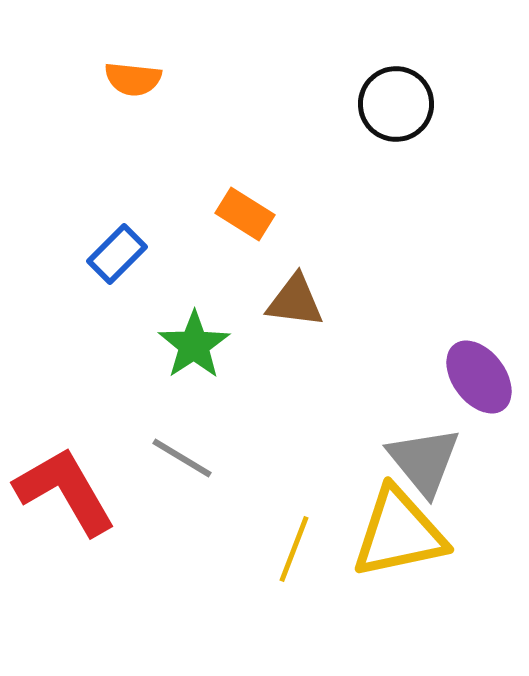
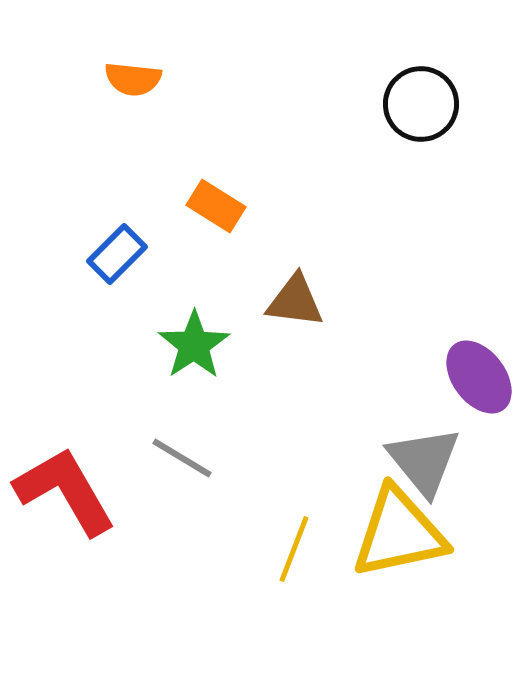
black circle: moved 25 px right
orange rectangle: moved 29 px left, 8 px up
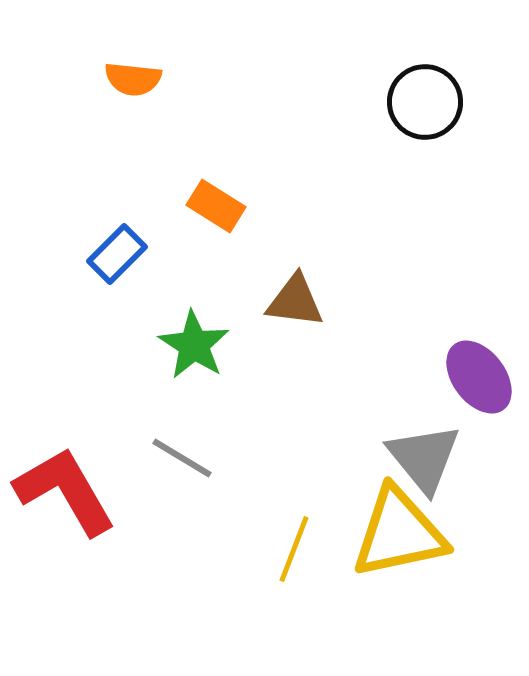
black circle: moved 4 px right, 2 px up
green star: rotated 6 degrees counterclockwise
gray triangle: moved 3 px up
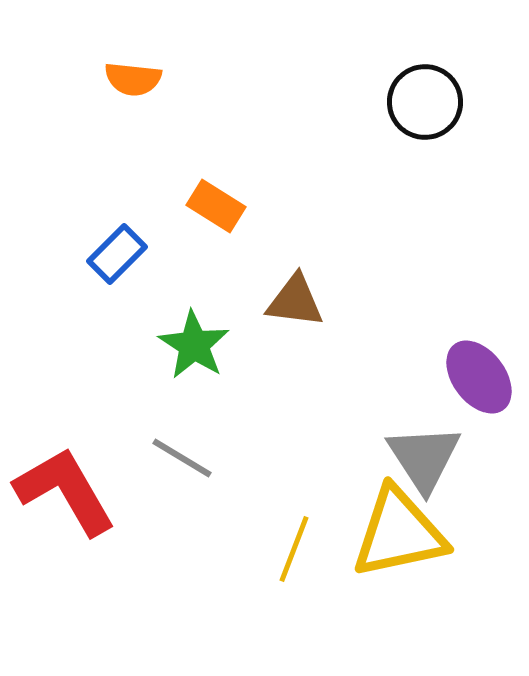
gray triangle: rotated 6 degrees clockwise
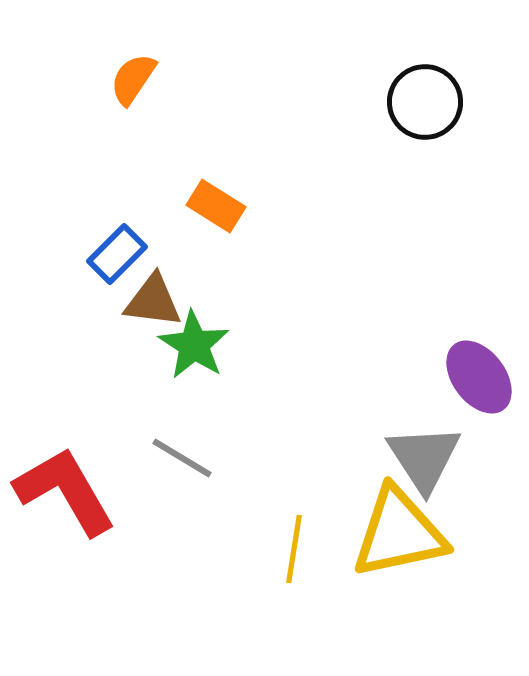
orange semicircle: rotated 118 degrees clockwise
brown triangle: moved 142 px left
yellow line: rotated 12 degrees counterclockwise
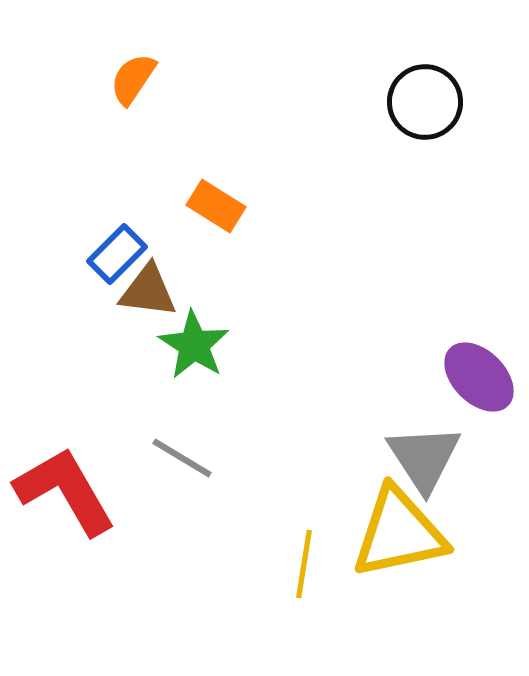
brown triangle: moved 5 px left, 10 px up
purple ellipse: rotated 8 degrees counterclockwise
yellow line: moved 10 px right, 15 px down
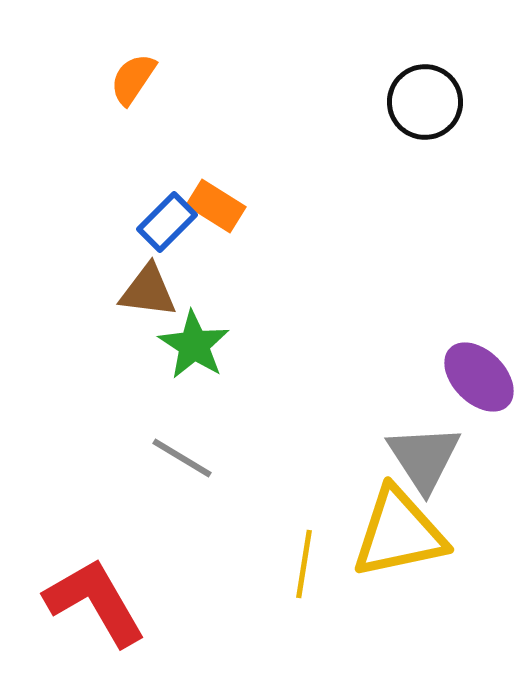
blue rectangle: moved 50 px right, 32 px up
red L-shape: moved 30 px right, 111 px down
